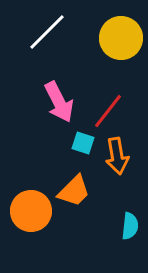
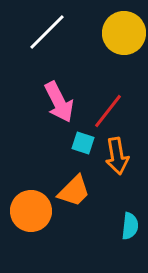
yellow circle: moved 3 px right, 5 px up
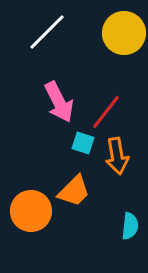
red line: moved 2 px left, 1 px down
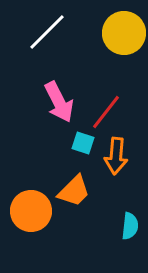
orange arrow: moved 1 px left; rotated 15 degrees clockwise
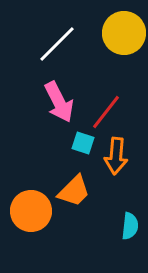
white line: moved 10 px right, 12 px down
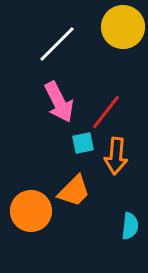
yellow circle: moved 1 px left, 6 px up
cyan square: rotated 30 degrees counterclockwise
